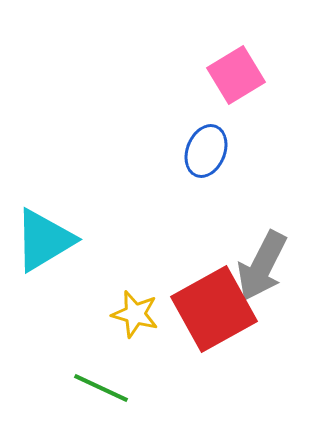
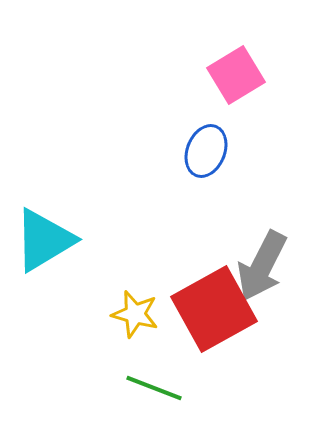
green line: moved 53 px right; rotated 4 degrees counterclockwise
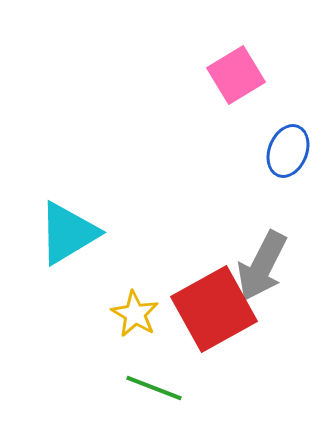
blue ellipse: moved 82 px right
cyan triangle: moved 24 px right, 7 px up
yellow star: rotated 15 degrees clockwise
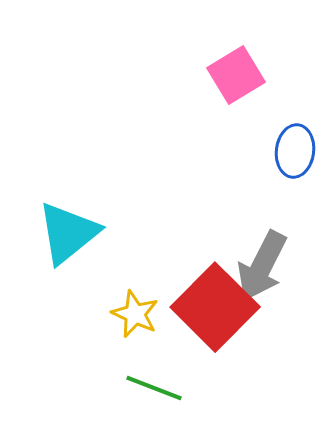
blue ellipse: moved 7 px right; rotated 15 degrees counterclockwise
cyan triangle: rotated 8 degrees counterclockwise
red square: moved 1 px right, 2 px up; rotated 16 degrees counterclockwise
yellow star: rotated 6 degrees counterclockwise
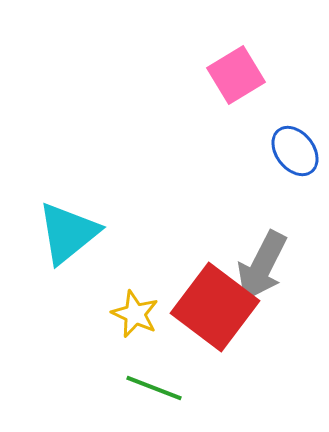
blue ellipse: rotated 45 degrees counterclockwise
red square: rotated 8 degrees counterclockwise
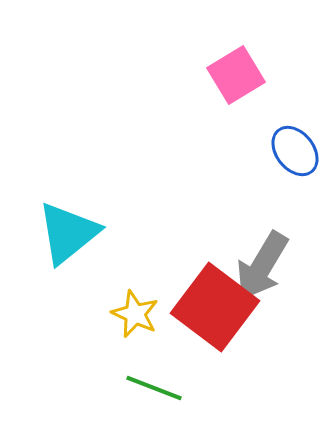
gray arrow: rotated 4 degrees clockwise
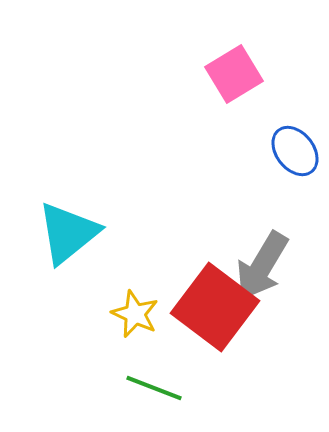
pink square: moved 2 px left, 1 px up
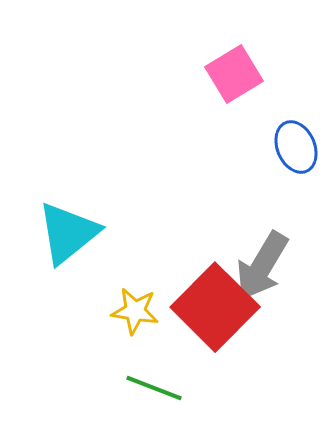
blue ellipse: moved 1 px right, 4 px up; rotated 15 degrees clockwise
red square: rotated 8 degrees clockwise
yellow star: moved 3 px up; rotated 15 degrees counterclockwise
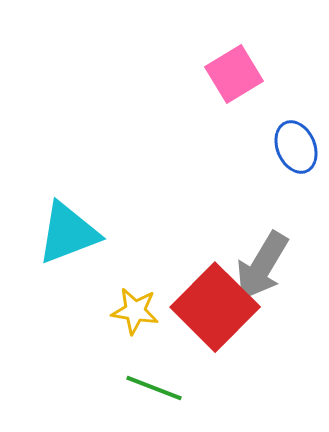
cyan triangle: rotated 18 degrees clockwise
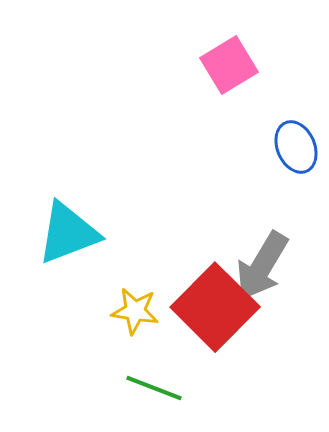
pink square: moved 5 px left, 9 px up
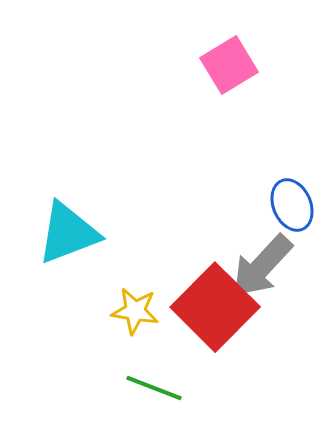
blue ellipse: moved 4 px left, 58 px down
gray arrow: rotated 12 degrees clockwise
